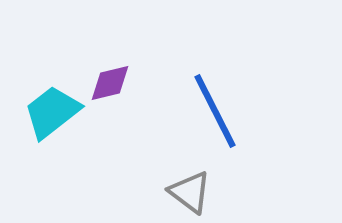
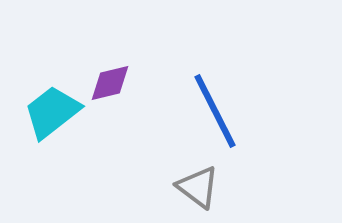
gray triangle: moved 8 px right, 5 px up
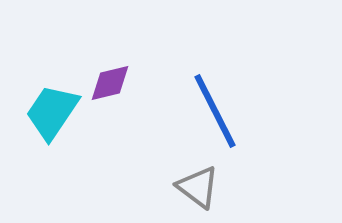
cyan trapezoid: rotated 18 degrees counterclockwise
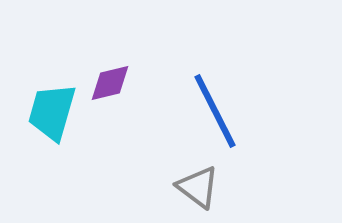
cyan trapezoid: rotated 18 degrees counterclockwise
